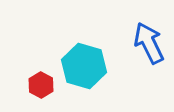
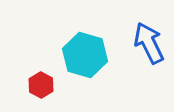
cyan hexagon: moved 1 px right, 11 px up
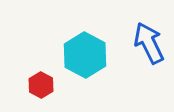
cyan hexagon: rotated 12 degrees clockwise
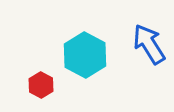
blue arrow: moved 1 px down; rotated 6 degrees counterclockwise
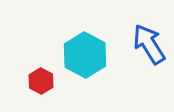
red hexagon: moved 4 px up
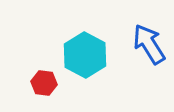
red hexagon: moved 3 px right, 2 px down; rotated 20 degrees counterclockwise
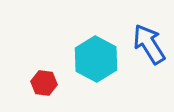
cyan hexagon: moved 11 px right, 4 px down
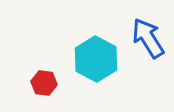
blue arrow: moved 1 px left, 6 px up
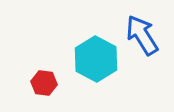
blue arrow: moved 6 px left, 3 px up
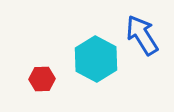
red hexagon: moved 2 px left, 4 px up; rotated 10 degrees counterclockwise
